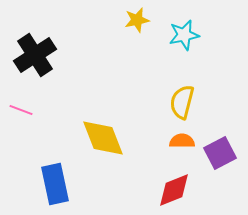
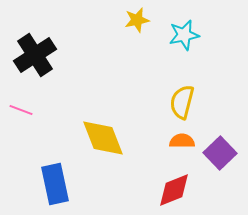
purple square: rotated 16 degrees counterclockwise
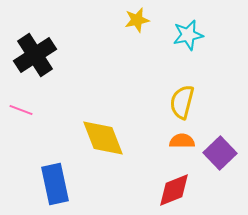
cyan star: moved 4 px right
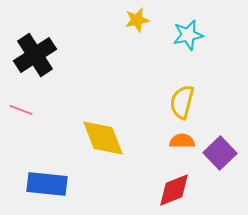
blue rectangle: moved 8 px left; rotated 72 degrees counterclockwise
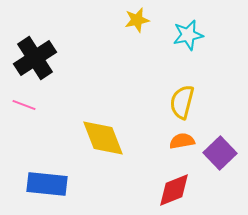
black cross: moved 3 px down
pink line: moved 3 px right, 5 px up
orange semicircle: rotated 10 degrees counterclockwise
